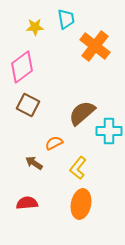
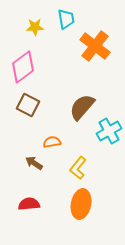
pink diamond: moved 1 px right
brown semicircle: moved 6 px up; rotated 8 degrees counterclockwise
cyan cross: rotated 30 degrees counterclockwise
orange semicircle: moved 2 px left, 1 px up; rotated 18 degrees clockwise
red semicircle: moved 2 px right, 1 px down
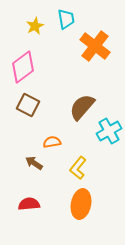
yellow star: moved 1 px up; rotated 24 degrees counterclockwise
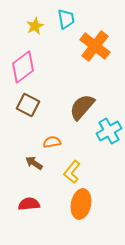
yellow L-shape: moved 6 px left, 4 px down
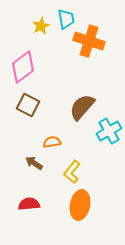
yellow star: moved 6 px right
orange cross: moved 6 px left, 5 px up; rotated 20 degrees counterclockwise
orange ellipse: moved 1 px left, 1 px down
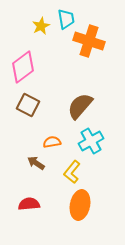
brown semicircle: moved 2 px left, 1 px up
cyan cross: moved 18 px left, 10 px down
brown arrow: moved 2 px right
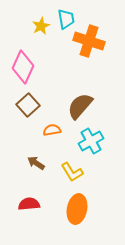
pink diamond: rotated 28 degrees counterclockwise
brown square: rotated 20 degrees clockwise
orange semicircle: moved 12 px up
yellow L-shape: rotated 70 degrees counterclockwise
orange ellipse: moved 3 px left, 4 px down
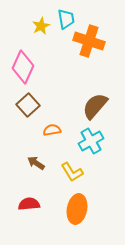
brown semicircle: moved 15 px right
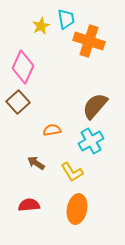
brown square: moved 10 px left, 3 px up
red semicircle: moved 1 px down
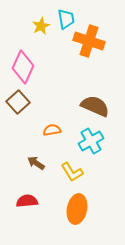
brown semicircle: rotated 72 degrees clockwise
red semicircle: moved 2 px left, 4 px up
